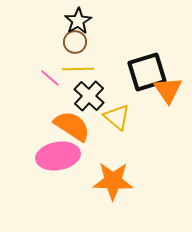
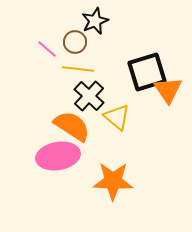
black star: moved 17 px right; rotated 8 degrees clockwise
yellow line: rotated 8 degrees clockwise
pink line: moved 3 px left, 29 px up
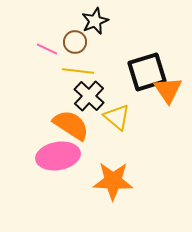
pink line: rotated 15 degrees counterclockwise
yellow line: moved 2 px down
orange semicircle: moved 1 px left, 1 px up
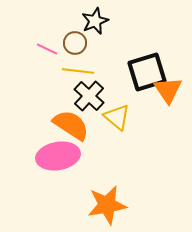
brown circle: moved 1 px down
orange star: moved 6 px left, 24 px down; rotated 12 degrees counterclockwise
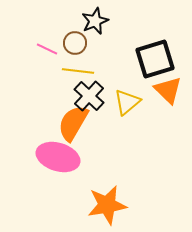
black square: moved 8 px right, 13 px up
orange triangle: rotated 12 degrees counterclockwise
yellow triangle: moved 10 px right, 15 px up; rotated 40 degrees clockwise
orange semicircle: moved 2 px right, 2 px up; rotated 93 degrees counterclockwise
pink ellipse: moved 1 px down; rotated 27 degrees clockwise
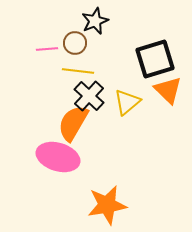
pink line: rotated 30 degrees counterclockwise
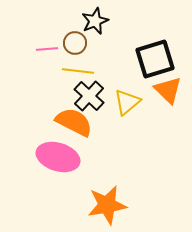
orange semicircle: moved 1 px right, 1 px up; rotated 87 degrees clockwise
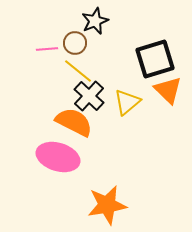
yellow line: rotated 32 degrees clockwise
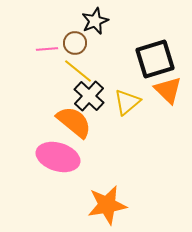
orange semicircle: rotated 12 degrees clockwise
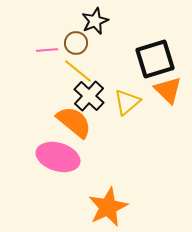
brown circle: moved 1 px right
pink line: moved 1 px down
orange star: moved 1 px right, 2 px down; rotated 15 degrees counterclockwise
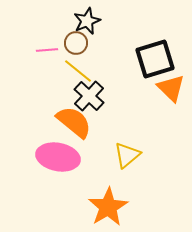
black star: moved 8 px left
orange triangle: moved 3 px right, 2 px up
yellow triangle: moved 53 px down
pink ellipse: rotated 6 degrees counterclockwise
orange star: rotated 6 degrees counterclockwise
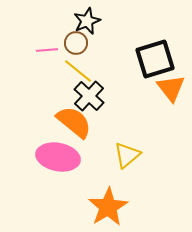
orange triangle: rotated 8 degrees clockwise
